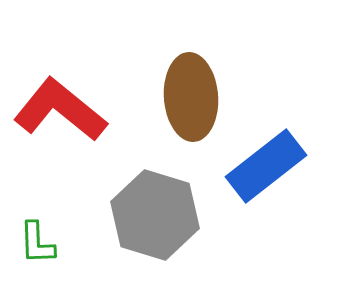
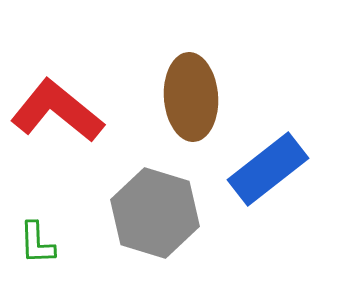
red L-shape: moved 3 px left, 1 px down
blue rectangle: moved 2 px right, 3 px down
gray hexagon: moved 2 px up
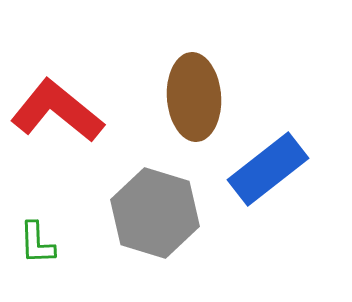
brown ellipse: moved 3 px right
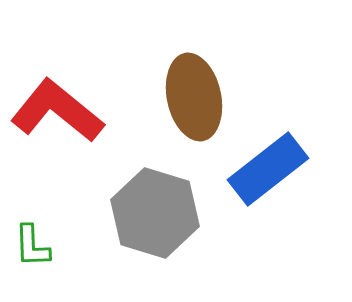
brown ellipse: rotated 8 degrees counterclockwise
green L-shape: moved 5 px left, 3 px down
